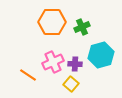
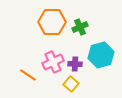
green cross: moved 2 px left
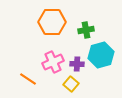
green cross: moved 6 px right, 3 px down; rotated 14 degrees clockwise
purple cross: moved 2 px right
orange line: moved 4 px down
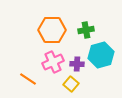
orange hexagon: moved 8 px down
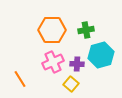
orange line: moved 8 px left; rotated 24 degrees clockwise
